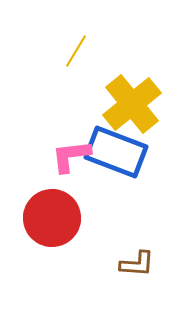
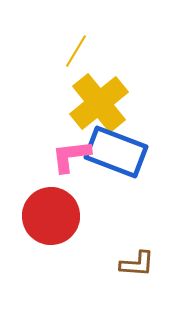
yellow cross: moved 33 px left, 1 px up
red circle: moved 1 px left, 2 px up
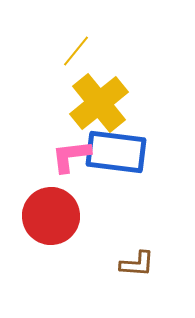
yellow line: rotated 8 degrees clockwise
blue rectangle: rotated 14 degrees counterclockwise
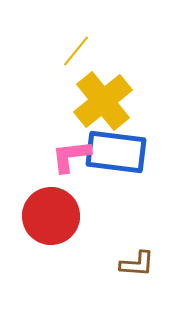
yellow cross: moved 4 px right, 2 px up
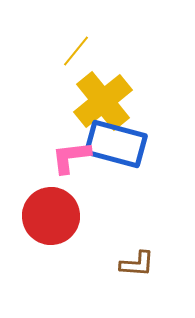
blue rectangle: moved 8 px up; rotated 8 degrees clockwise
pink L-shape: moved 1 px down
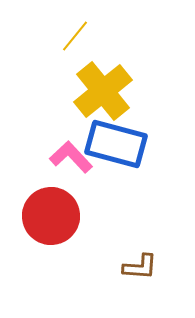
yellow line: moved 1 px left, 15 px up
yellow cross: moved 10 px up
pink L-shape: rotated 54 degrees clockwise
brown L-shape: moved 3 px right, 3 px down
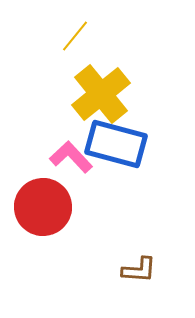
yellow cross: moved 2 px left, 3 px down
red circle: moved 8 px left, 9 px up
brown L-shape: moved 1 px left, 3 px down
